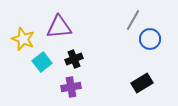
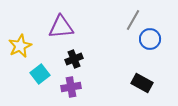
purple triangle: moved 2 px right
yellow star: moved 3 px left, 7 px down; rotated 25 degrees clockwise
cyan square: moved 2 px left, 12 px down
black rectangle: rotated 60 degrees clockwise
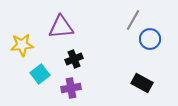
yellow star: moved 2 px right, 1 px up; rotated 20 degrees clockwise
purple cross: moved 1 px down
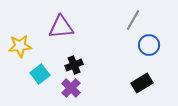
blue circle: moved 1 px left, 6 px down
yellow star: moved 2 px left, 1 px down
black cross: moved 6 px down
black rectangle: rotated 60 degrees counterclockwise
purple cross: rotated 36 degrees counterclockwise
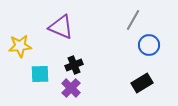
purple triangle: rotated 28 degrees clockwise
cyan square: rotated 36 degrees clockwise
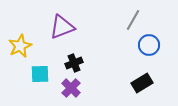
purple triangle: moved 1 px right; rotated 44 degrees counterclockwise
yellow star: rotated 20 degrees counterclockwise
black cross: moved 2 px up
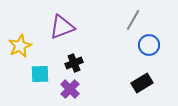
purple cross: moved 1 px left, 1 px down
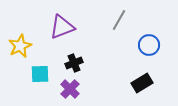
gray line: moved 14 px left
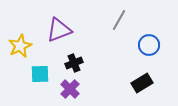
purple triangle: moved 3 px left, 3 px down
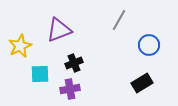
purple cross: rotated 36 degrees clockwise
